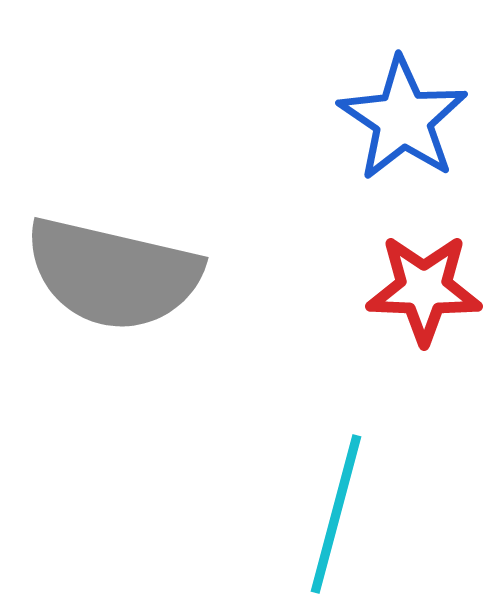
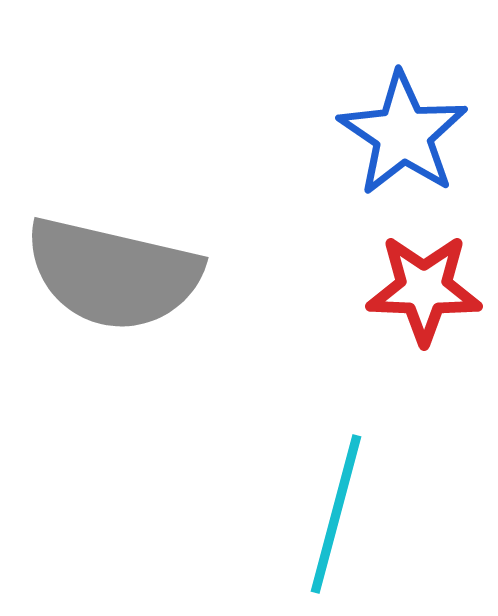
blue star: moved 15 px down
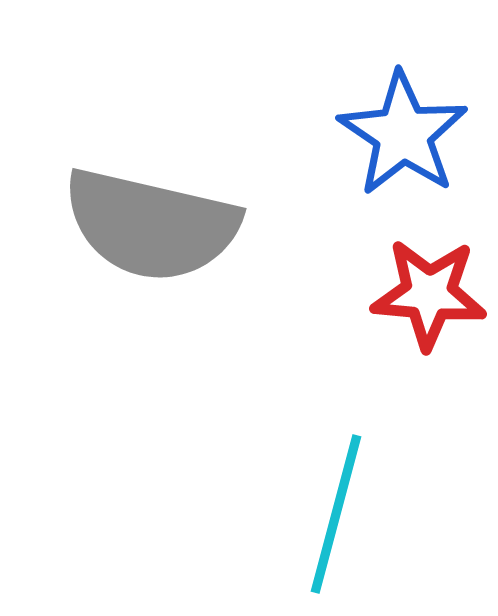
gray semicircle: moved 38 px right, 49 px up
red star: moved 5 px right, 5 px down; rotated 3 degrees clockwise
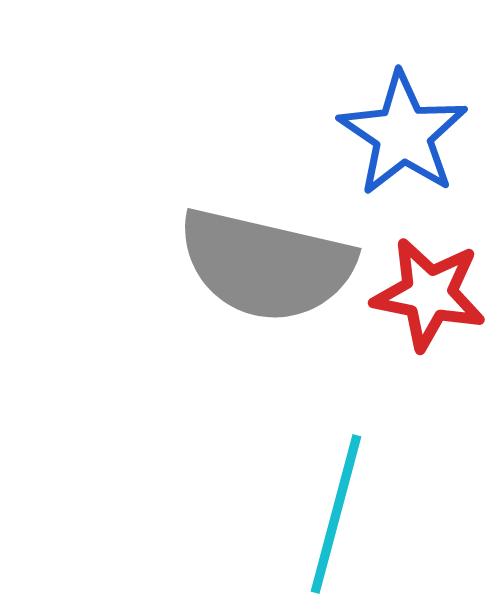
gray semicircle: moved 115 px right, 40 px down
red star: rotated 6 degrees clockwise
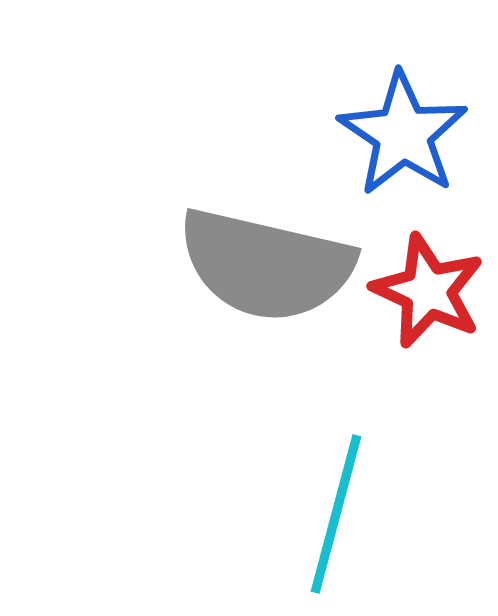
red star: moved 1 px left, 3 px up; rotated 14 degrees clockwise
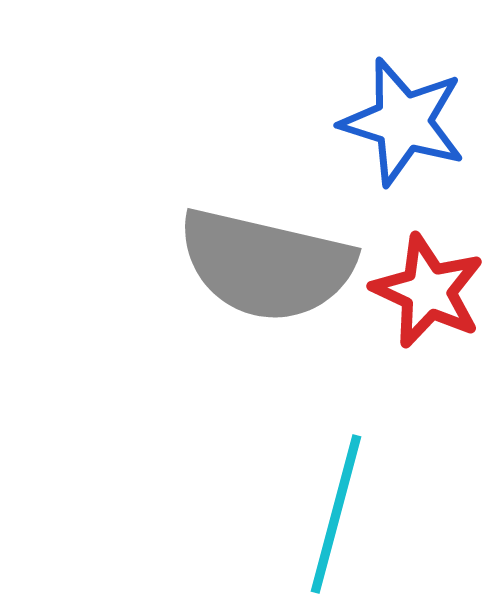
blue star: moved 12 px up; rotated 17 degrees counterclockwise
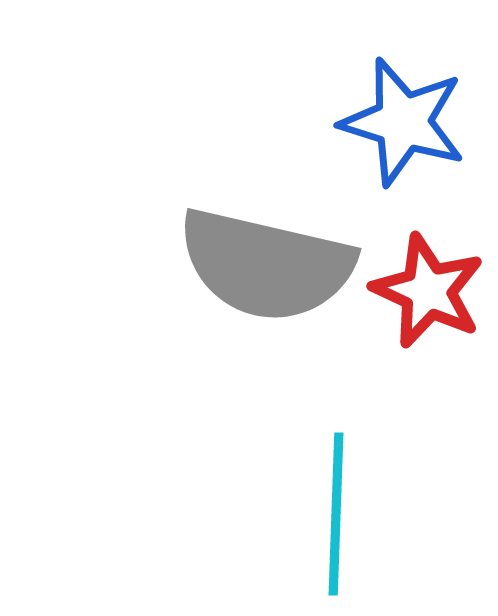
cyan line: rotated 13 degrees counterclockwise
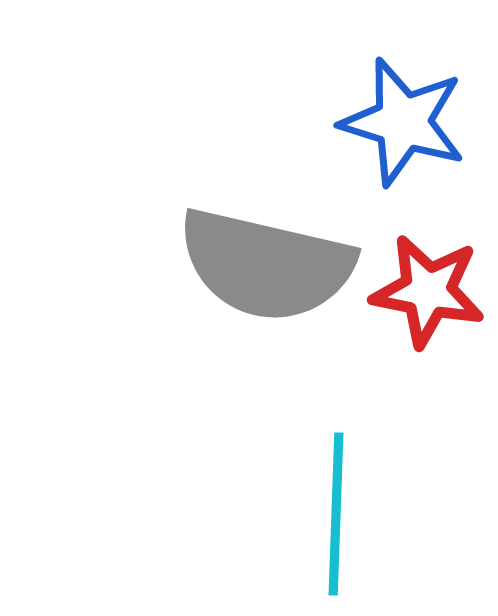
red star: rotated 14 degrees counterclockwise
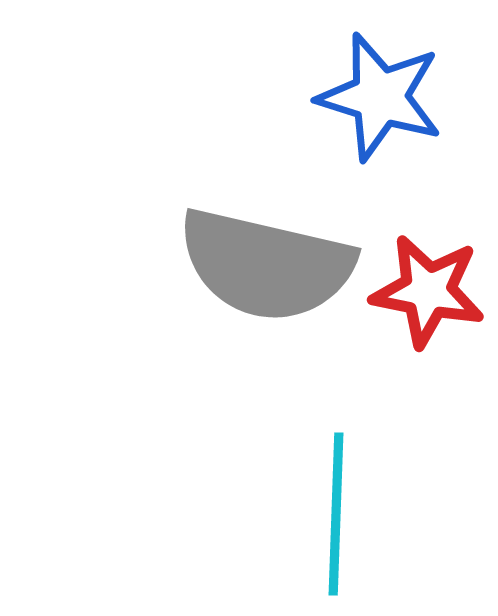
blue star: moved 23 px left, 25 px up
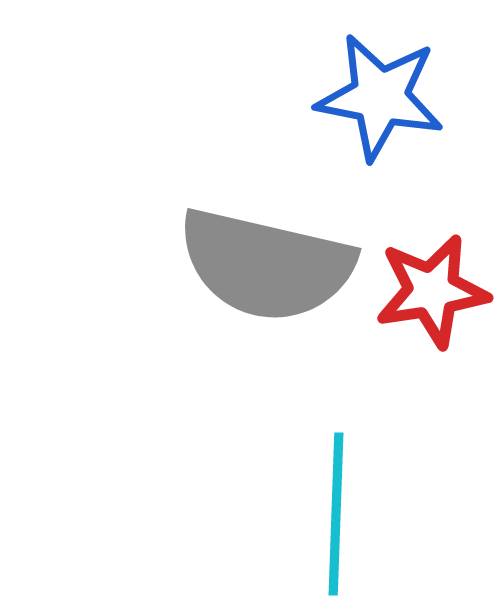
blue star: rotated 6 degrees counterclockwise
red star: moved 4 px right; rotated 20 degrees counterclockwise
